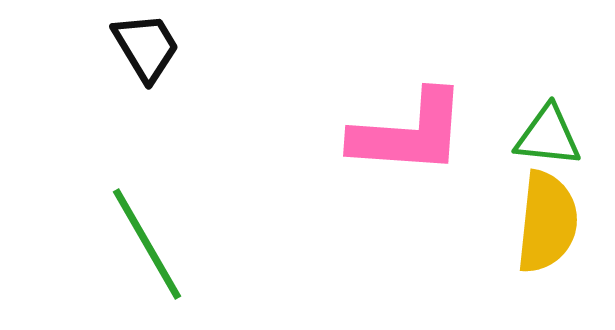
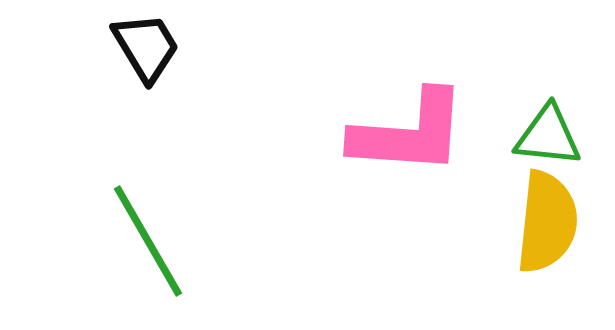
green line: moved 1 px right, 3 px up
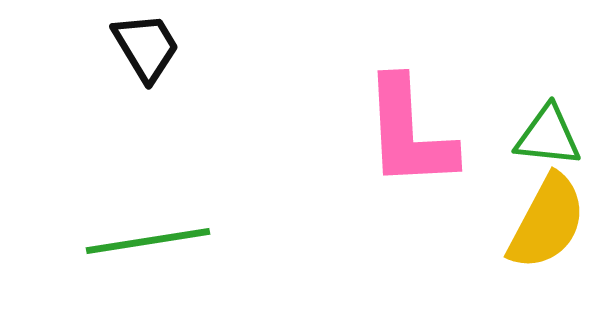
pink L-shape: rotated 83 degrees clockwise
yellow semicircle: rotated 22 degrees clockwise
green line: rotated 69 degrees counterclockwise
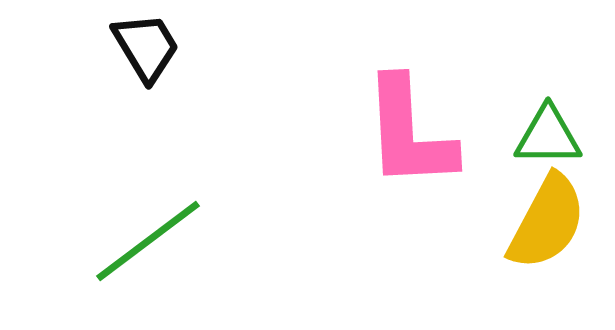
green triangle: rotated 6 degrees counterclockwise
green line: rotated 28 degrees counterclockwise
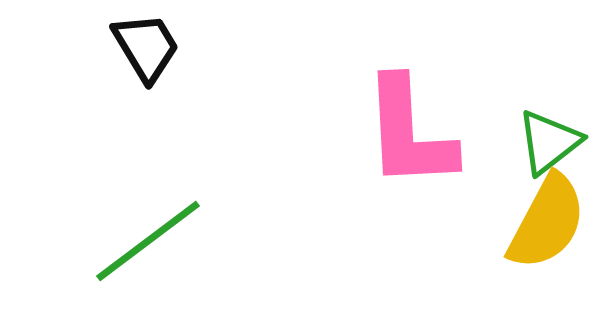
green triangle: moved 1 px right, 6 px down; rotated 38 degrees counterclockwise
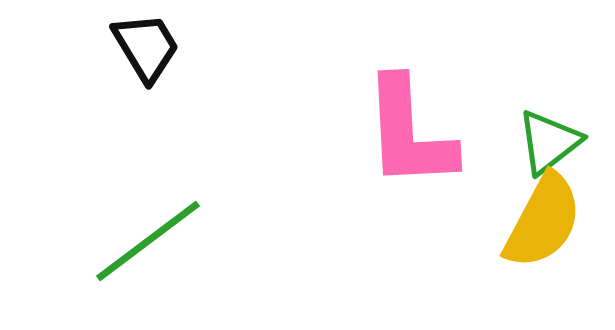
yellow semicircle: moved 4 px left, 1 px up
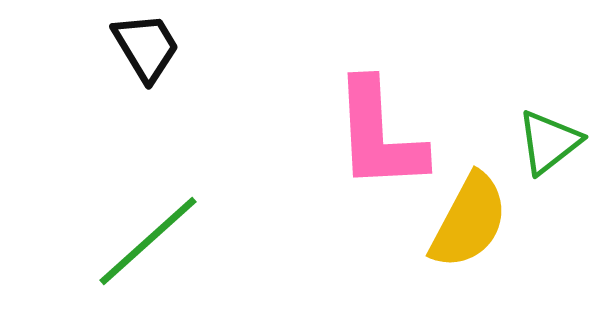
pink L-shape: moved 30 px left, 2 px down
yellow semicircle: moved 74 px left
green line: rotated 5 degrees counterclockwise
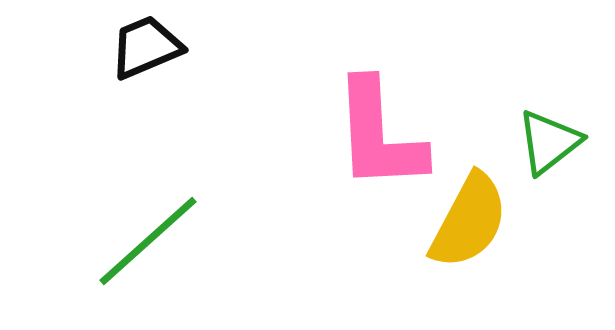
black trapezoid: rotated 82 degrees counterclockwise
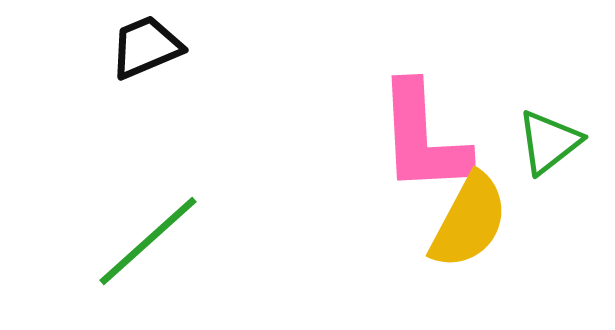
pink L-shape: moved 44 px right, 3 px down
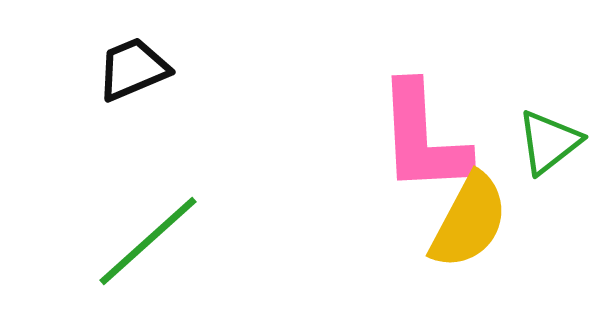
black trapezoid: moved 13 px left, 22 px down
